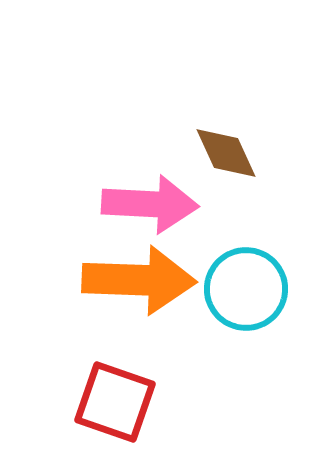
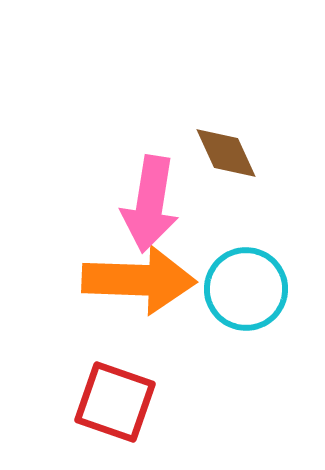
pink arrow: rotated 96 degrees clockwise
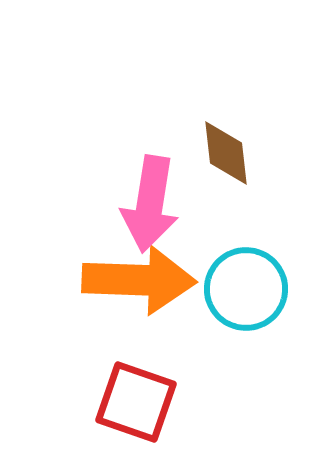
brown diamond: rotated 18 degrees clockwise
red square: moved 21 px right
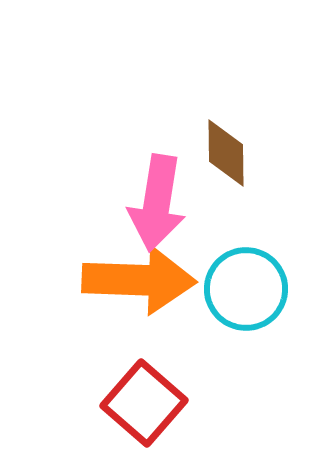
brown diamond: rotated 6 degrees clockwise
pink arrow: moved 7 px right, 1 px up
red square: moved 8 px right, 1 px down; rotated 22 degrees clockwise
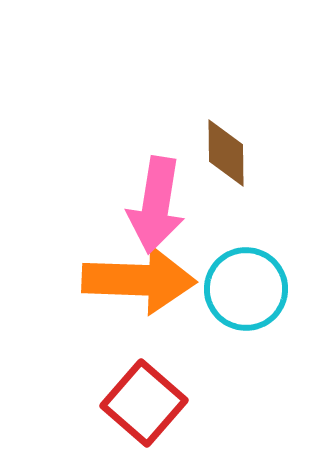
pink arrow: moved 1 px left, 2 px down
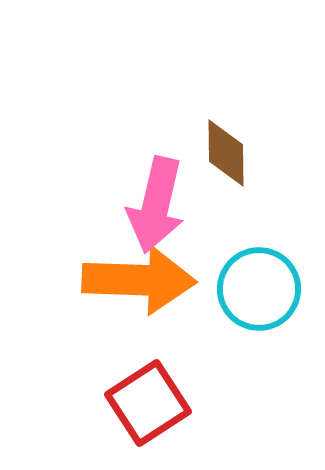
pink arrow: rotated 4 degrees clockwise
cyan circle: moved 13 px right
red square: moved 4 px right; rotated 16 degrees clockwise
